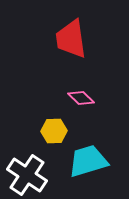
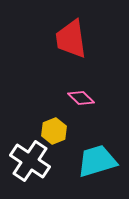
yellow hexagon: rotated 20 degrees counterclockwise
cyan trapezoid: moved 9 px right
white cross: moved 3 px right, 14 px up
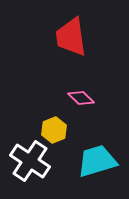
red trapezoid: moved 2 px up
yellow hexagon: moved 1 px up
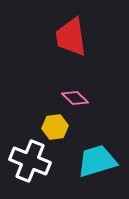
pink diamond: moved 6 px left
yellow hexagon: moved 1 px right, 3 px up; rotated 15 degrees clockwise
white cross: rotated 12 degrees counterclockwise
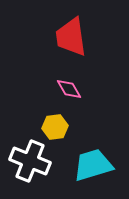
pink diamond: moved 6 px left, 9 px up; rotated 16 degrees clockwise
cyan trapezoid: moved 4 px left, 4 px down
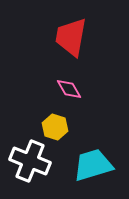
red trapezoid: rotated 18 degrees clockwise
yellow hexagon: rotated 25 degrees clockwise
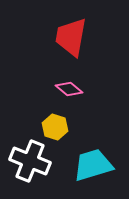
pink diamond: rotated 20 degrees counterclockwise
